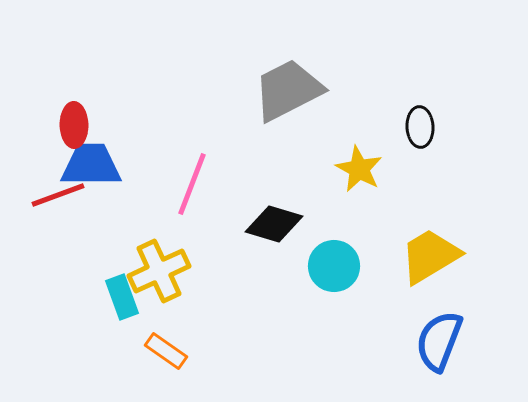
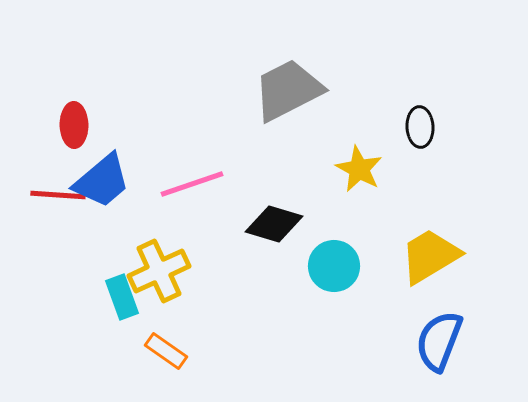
blue trapezoid: moved 11 px right, 16 px down; rotated 140 degrees clockwise
pink line: rotated 50 degrees clockwise
red line: rotated 24 degrees clockwise
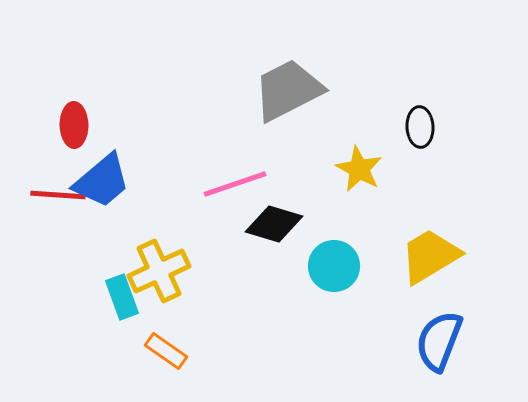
pink line: moved 43 px right
